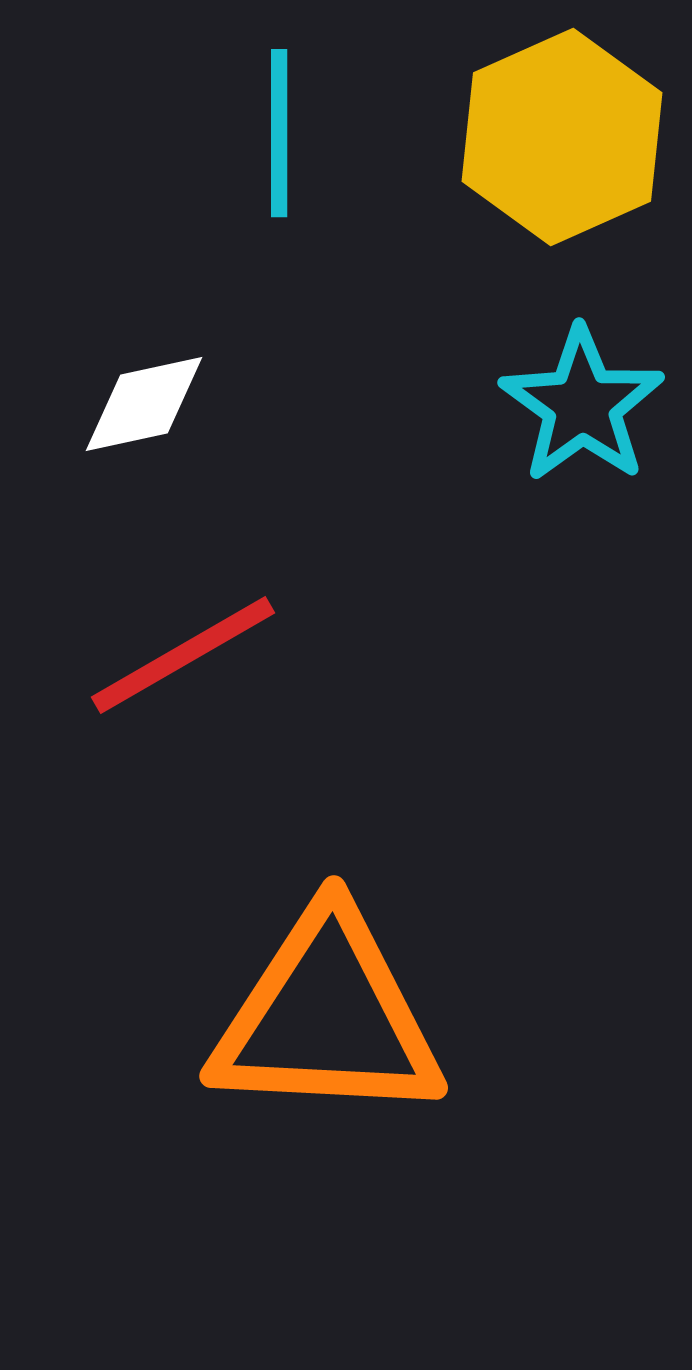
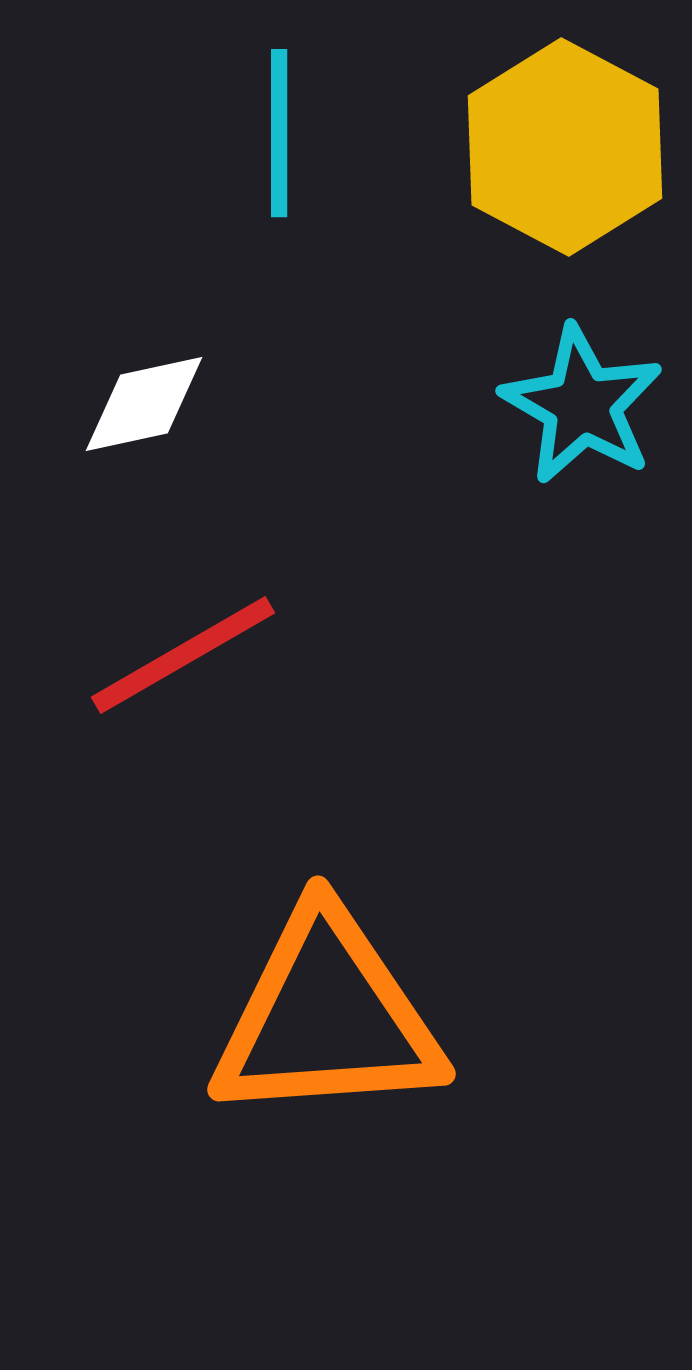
yellow hexagon: moved 3 px right, 10 px down; rotated 8 degrees counterclockwise
cyan star: rotated 6 degrees counterclockwise
orange triangle: rotated 7 degrees counterclockwise
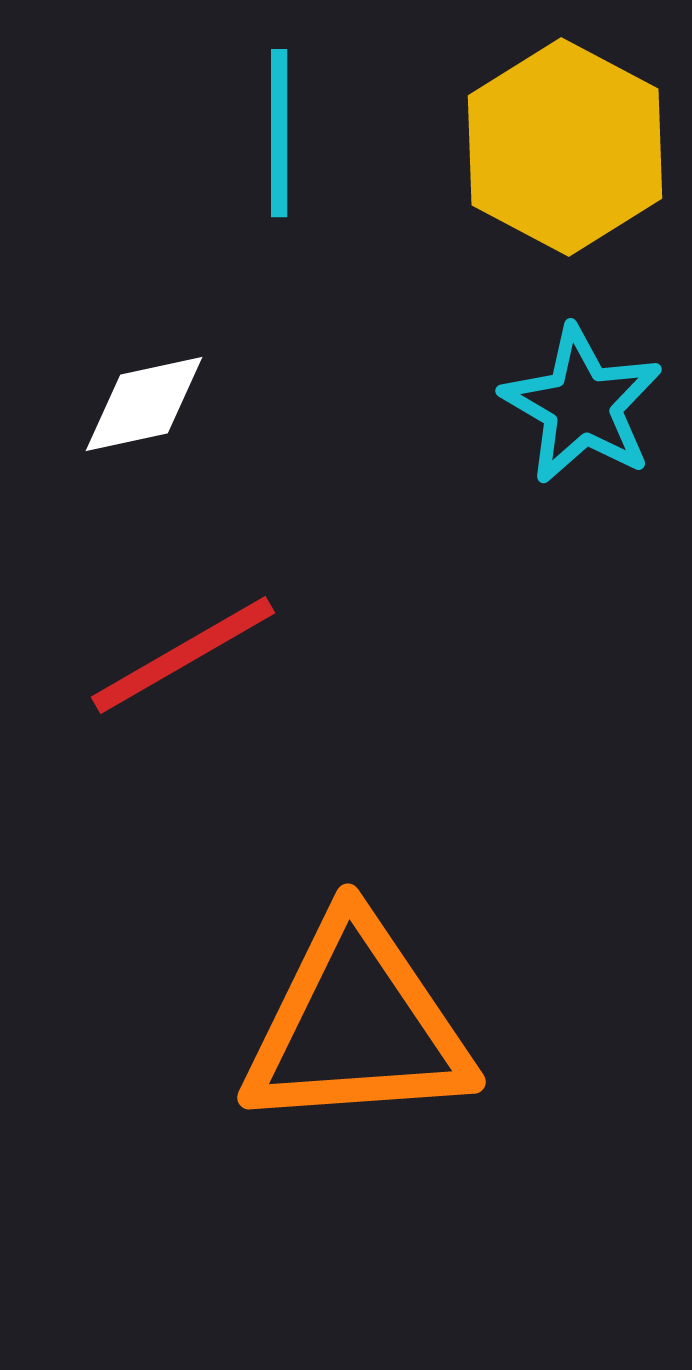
orange triangle: moved 30 px right, 8 px down
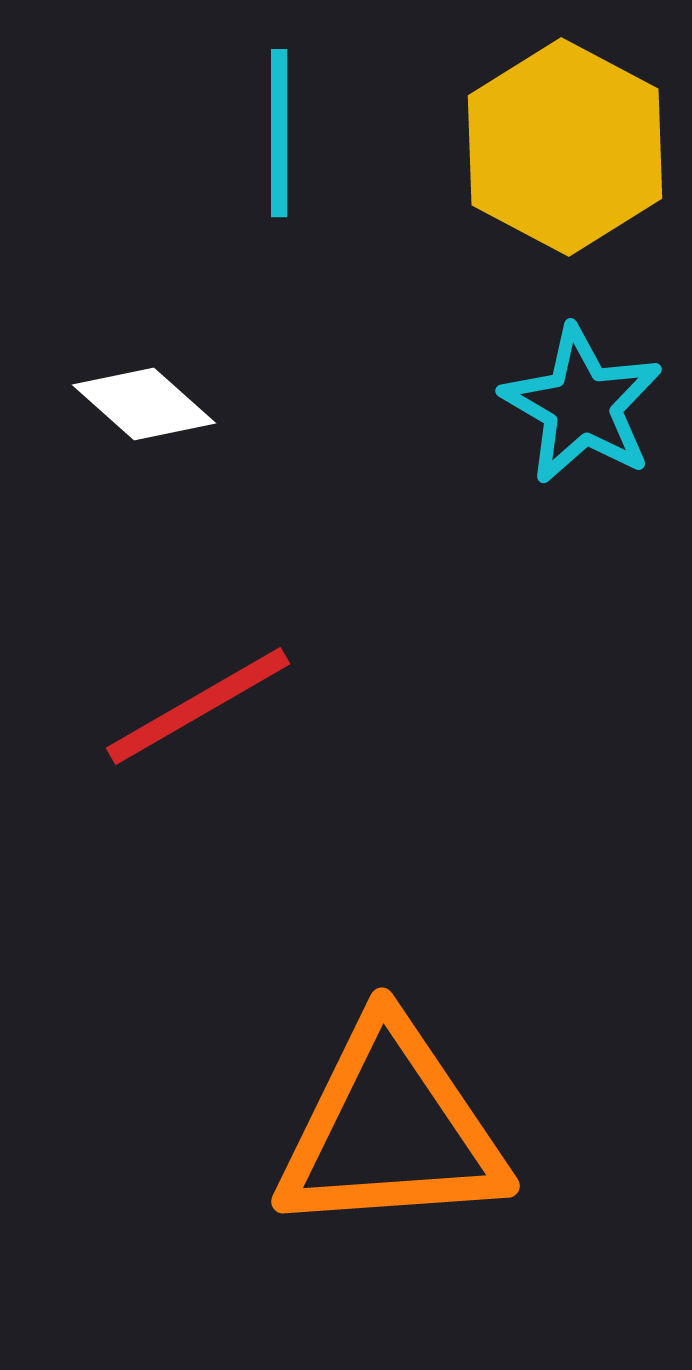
white diamond: rotated 54 degrees clockwise
red line: moved 15 px right, 51 px down
orange triangle: moved 34 px right, 104 px down
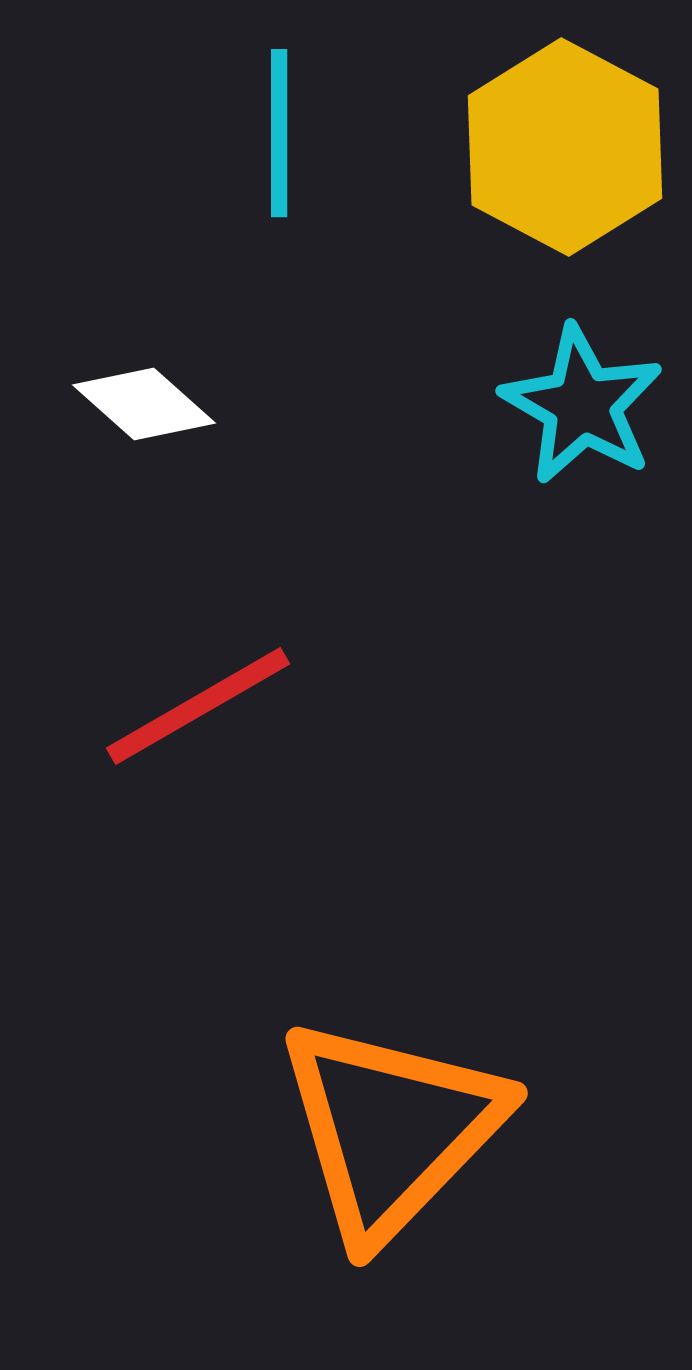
orange triangle: rotated 42 degrees counterclockwise
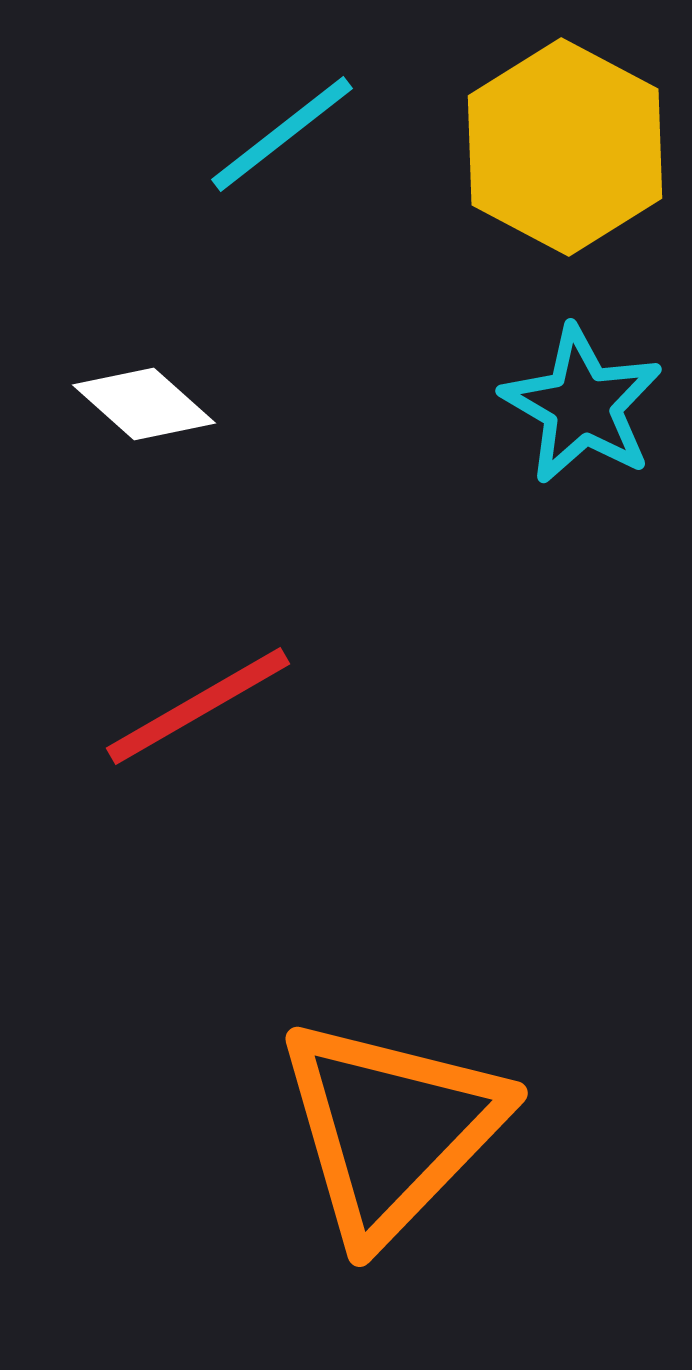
cyan line: moved 3 px right, 1 px down; rotated 52 degrees clockwise
